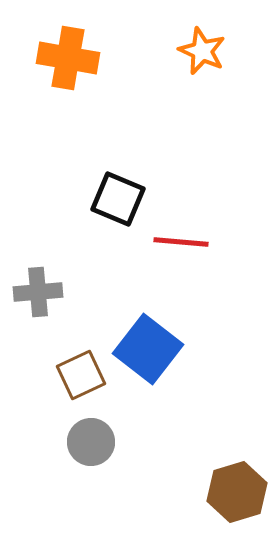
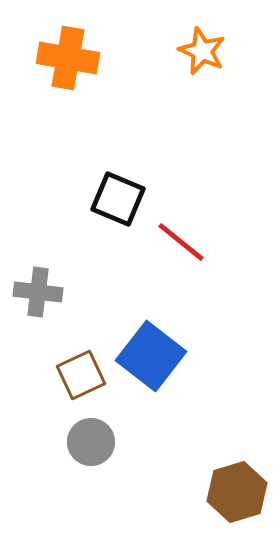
red line: rotated 34 degrees clockwise
gray cross: rotated 12 degrees clockwise
blue square: moved 3 px right, 7 px down
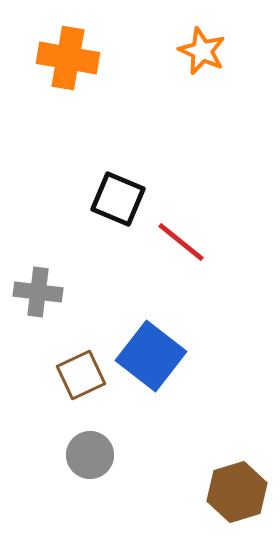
gray circle: moved 1 px left, 13 px down
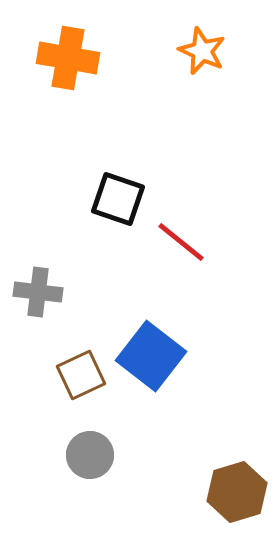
black square: rotated 4 degrees counterclockwise
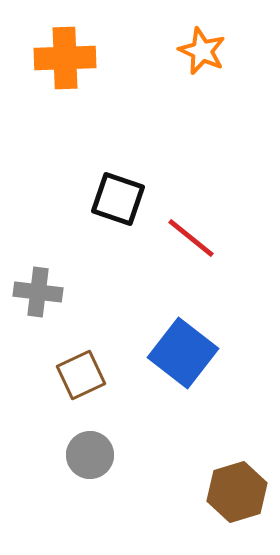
orange cross: moved 3 px left; rotated 12 degrees counterclockwise
red line: moved 10 px right, 4 px up
blue square: moved 32 px right, 3 px up
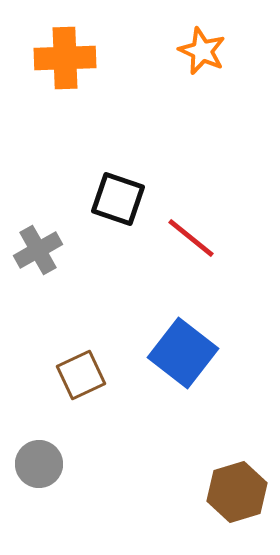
gray cross: moved 42 px up; rotated 36 degrees counterclockwise
gray circle: moved 51 px left, 9 px down
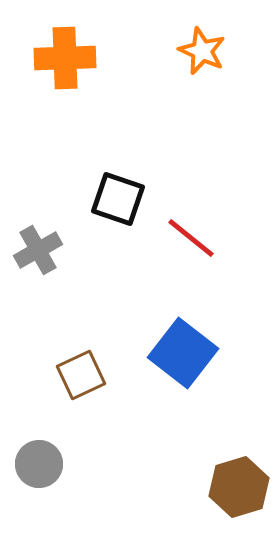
brown hexagon: moved 2 px right, 5 px up
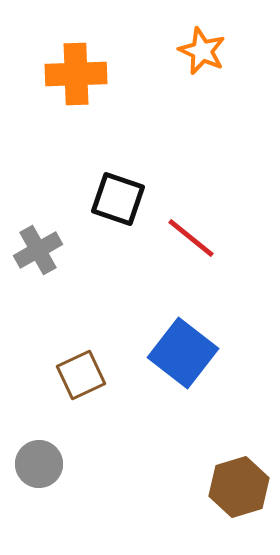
orange cross: moved 11 px right, 16 px down
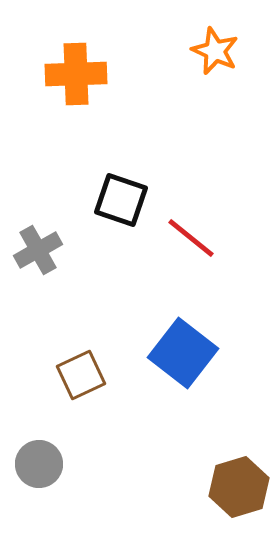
orange star: moved 13 px right
black square: moved 3 px right, 1 px down
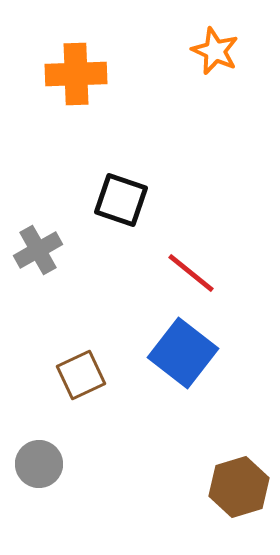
red line: moved 35 px down
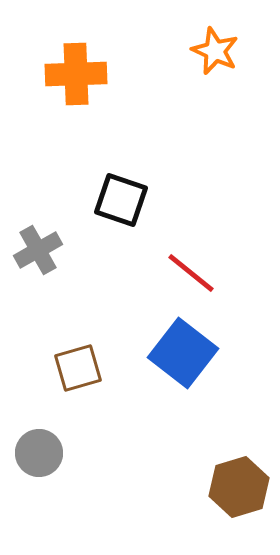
brown square: moved 3 px left, 7 px up; rotated 9 degrees clockwise
gray circle: moved 11 px up
